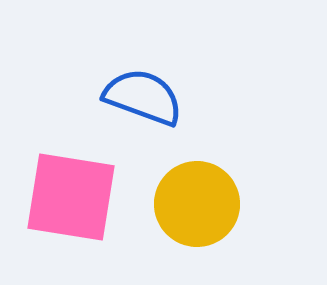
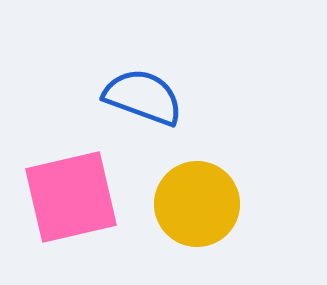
pink square: rotated 22 degrees counterclockwise
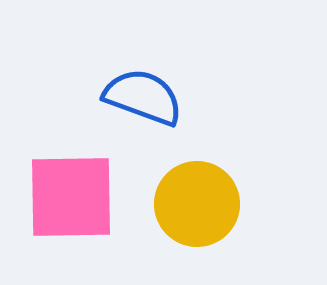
pink square: rotated 12 degrees clockwise
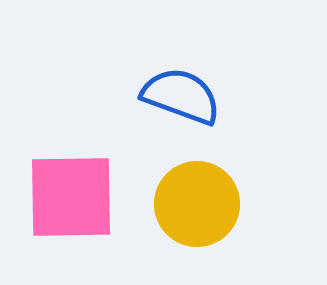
blue semicircle: moved 38 px right, 1 px up
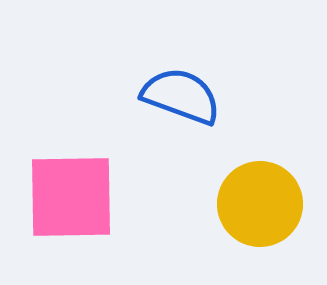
yellow circle: moved 63 px right
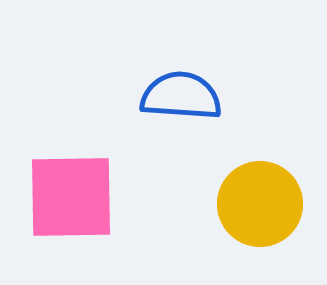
blue semicircle: rotated 16 degrees counterclockwise
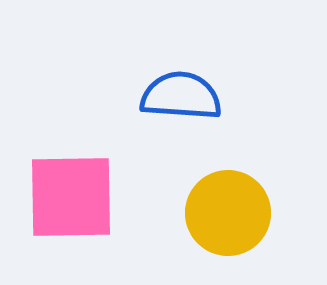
yellow circle: moved 32 px left, 9 px down
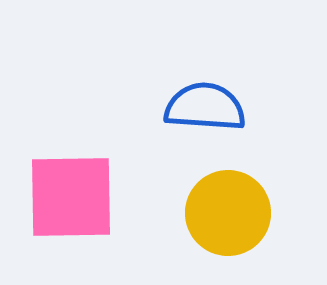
blue semicircle: moved 24 px right, 11 px down
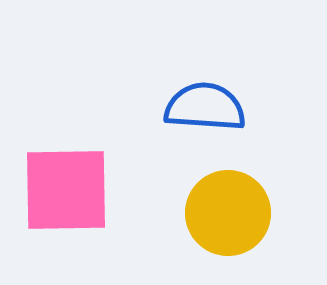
pink square: moved 5 px left, 7 px up
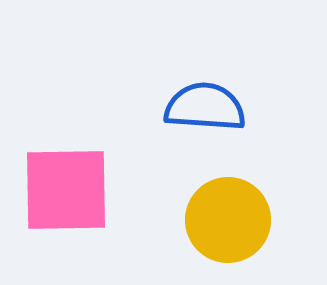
yellow circle: moved 7 px down
